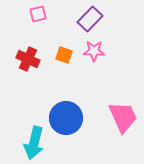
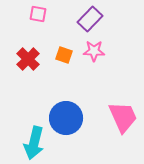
pink square: rotated 24 degrees clockwise
red cross: rotated 20 degrees clockwise
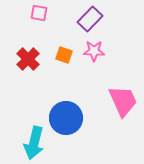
pink square: moved 1 px right, 1 px up
pink trapezoid: moved 16 px up
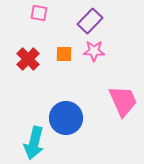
purple rectangle: moved 2 px down
orange square: moved 1 px up; rotated 18 degrees counterclockwise
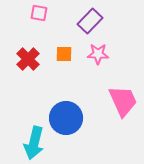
pink star: moved 4 px right, 3 px down
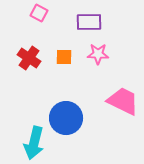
pink square: rotated 18 degrees clockwise
purple rectangle: moved 1 px left, 1 px down; rotated 45 degrees clockwise
orange square: moved 3 px down
red cross: moved 1 px right, 1 px up; rotated 10 degrees counterclockwise
pink trapezoid: rotated 40 degrees counterclockwise
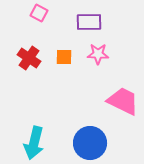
blue circle: moved 24 px right, 25 px down
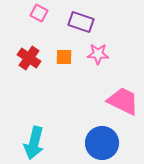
purple rectangle: moved 8 px left; rotated 20 degrees clockwise
blue circle: moved 12 px right
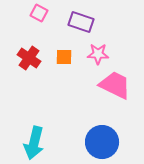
pink trapezoid: moved 8 px left, 16 px up
blue circle: moved 1 px up
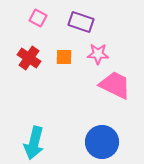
pink square: moved 1 px left, 5 px down
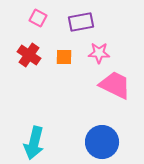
purple rectangle: rotated 30 degrees counterclockwise
pink star: moved 1 px right, 1 px up
red cross: moved 3 px up
